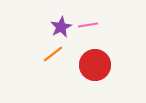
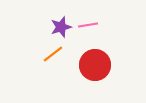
purple star: rotated 10 degrees clockwise
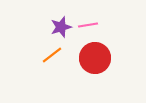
orange line: moved 1 px left, 1 px down
red circle: moved 7 px up
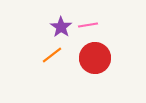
purple star: rotated 20 degrees counterclockwise
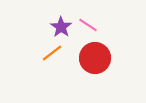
pink line: rotated 42 degrees clockwise
orange line: moved 2 px up
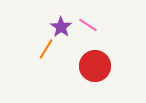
orange line: moved 6 px left, 4 px up; rotated 20 degrees counterclockwise
red circle: moved 8 px down
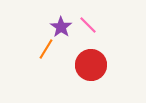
pink line: rotated 12 degrees clockwise
red circle: moved 4 px left, 1 px up
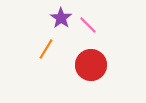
purple star: moved 9 px up
